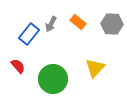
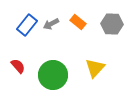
gray arrow: rotated 35 degrees clockwise
blue rectangle: moved 2 px left, 9 px up
green circle: moved 4 px up
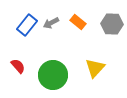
gray arrow: moved 1 px up
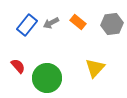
gray hexagon: rotated 10 degrees counterclockwise
green circle: moved 6 px left, 3 px down
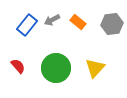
gray arrow: moved 1 px right, 3 px up
green circle: moved 9 px right, 10 px up
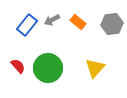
green circle: moved 8 px left
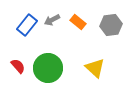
gray hexagon: moved 1 px left, 1 px down
yellow triangle: rotated 30 degrees counterclockwise
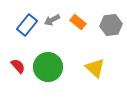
green circle: moved 1 px up
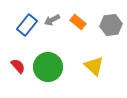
yellow triangle: moved 1 px left, 2 px up
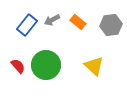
green circle: moved 2 px left, 2 px up
